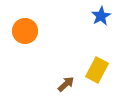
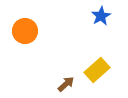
yellow rectangle: rotated 20 degrees clockwise
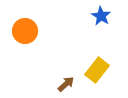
blue star: rotated 12 degrees counterclockwise
yellow rectangle: rotated 10 degrees counterclockwise
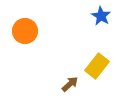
yellow rectangle: moved 4 px up
brown arrow: moved 4 px right
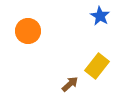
blue star: moved 1 px left
orange circle: moved 3 px right
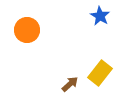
orange circle: moved 1 px left, 1 px up
yellow rectangle: moved 3 px right, 7 px down
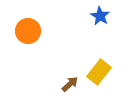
orange circle: moved 1 px right, 1 px down
yellow rectangle: moved 1 px left, 1 px up
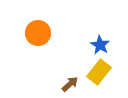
blue star: moved 29 px down
orange circle: moved 10 px right, 2 px down
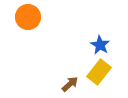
orange circle: moved 10 px left, 16 px up
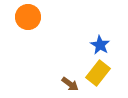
yellow rectangle: moved 1 px left, 1 px down
brown arrow: rotated 78 degrees clockwise
